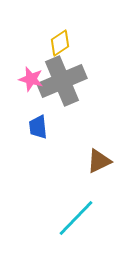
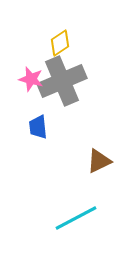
cyan line: rotated 18 degrees clockwise
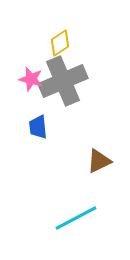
gray cross: moved 1 px right
